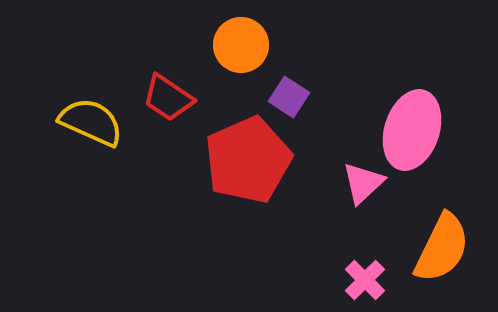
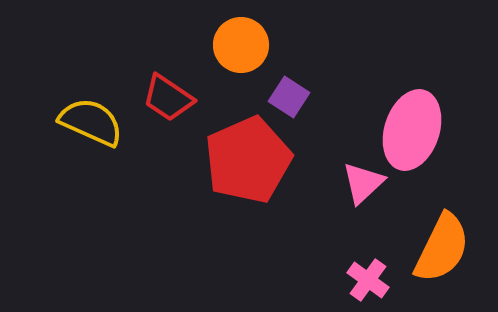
pink cross: moved 3 px right; rotated 9 degrees counterclockwise
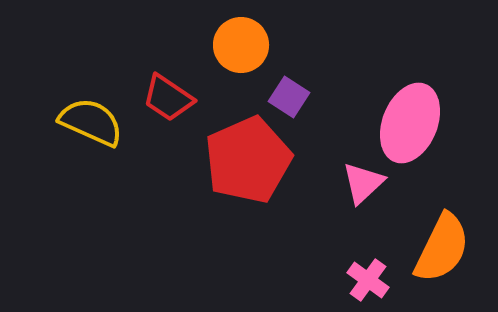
pink ellipse: moved 2 px left, 7 px up; rotated 4 degrees clockwise
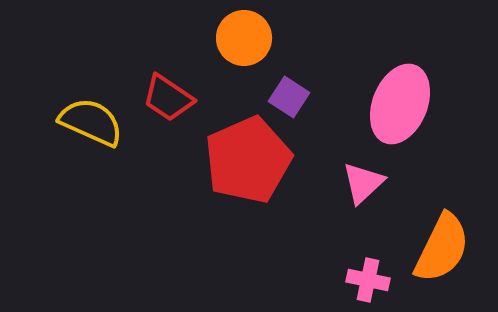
orange circle: moved 3 px right, 7 px up
pink ellipse: moved 10 px left, 19 px up
pink cross: rotated 24 degrees counterclockwise
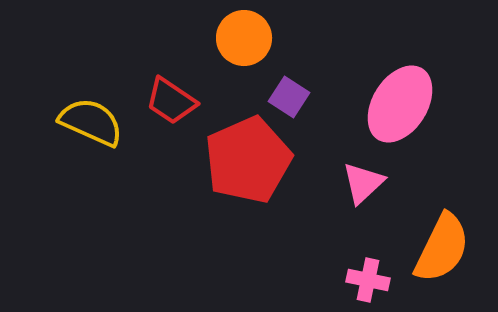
red trapezoid: moved 3 px right, 3 px down
pink ellipse: rotated 10 degrees clockwise
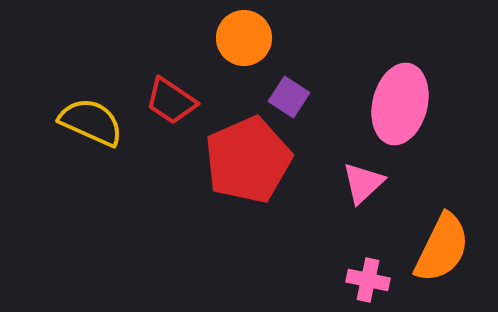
pink ellipse: rotated 18 degrees counterclockwise
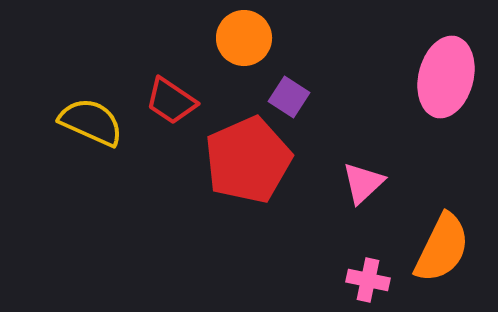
pink ellipse: moved 46 px right, 27 px up
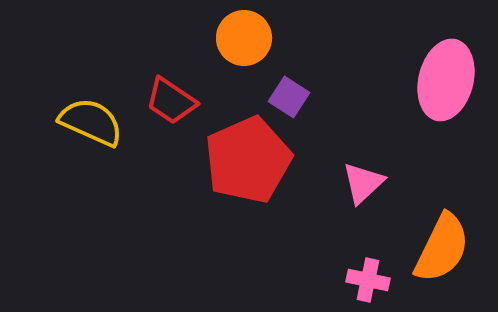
pink ellipse: moved 3 px down
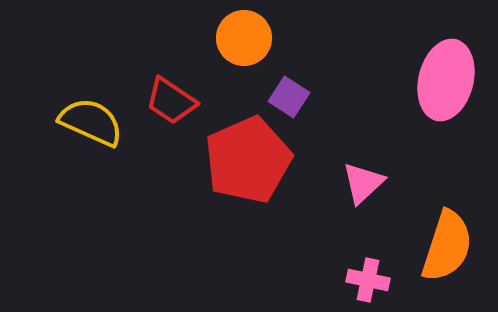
orange semicircle: moved 5 px right, 2 px up; rotated 8 degrees counterclockwise
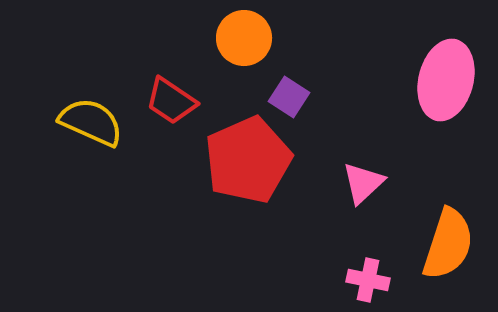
orange semicircle: moved 1 px right, 2 px up
